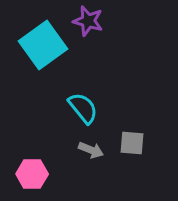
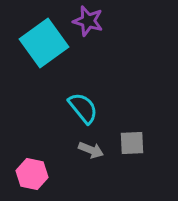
cyan square: moved 1 px right, 2 px up
gray square: rotated 8 degrees counterclockwise
pink hexagon: rotated 12 degrees clockwise
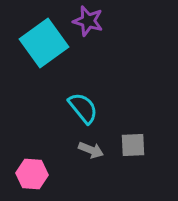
gray square: moved 1 px right, 2 px down
pink hexagon: rotated 8 degrees counterclockwise
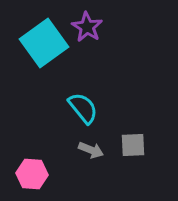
purple star: moved 1 px left, 6 px down; rotated 16 degrees clockwise
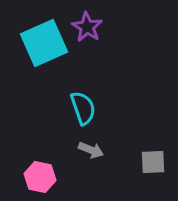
cyan square: rotated 12 degrees clockwise
cyan semicircle: rotated 20 degrees clockwise
gray square: moved 20 px right, 17 px down
pink hexagon: moved 8 px right, 3 px down; rotated 8 degrees clockwise
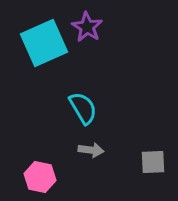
cyan semicircle: rotated 12 degrees counterclockwise
gray arrow: rotated 15 degrees counterclockwise
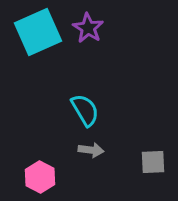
purple star: moved 1 px right, 1 px down
cyan square: moved 6 px left, 11 px up
cyan semicircle: moved 2 px right, 2 px down
pink hexagon: rotated 16 degrees clockwise
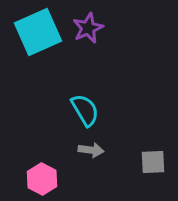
purple star: rotated 16 degrees clockwise
pink hexagon: moved 2 px right, 2 px down
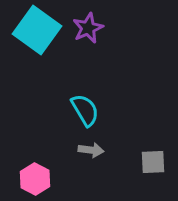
cyan square: moved 1 px left, 2 px up; rotated 30 degrees counterclockwise
pink hexagon: moved 7 px left
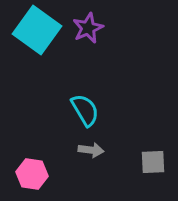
pink hexagon: moved 3 px left, 5 px up; rotated 20 degrees counterclockwise
